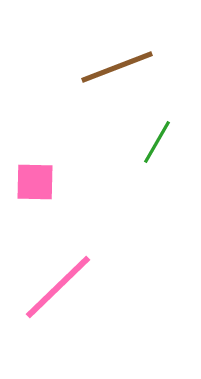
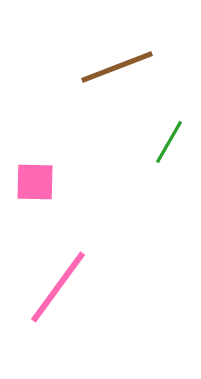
green line: moved 12 px right
pink line: rotated 10 degrees counterclockwise
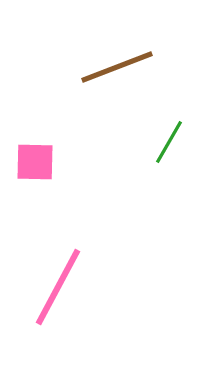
pink square: moved 20 px up
pink line: rotated 8 degrees counterclockwise
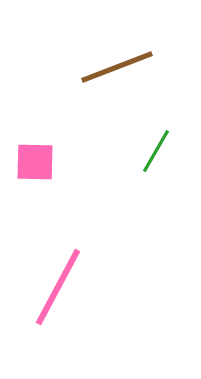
green line: moved 13 px left, 9 px down
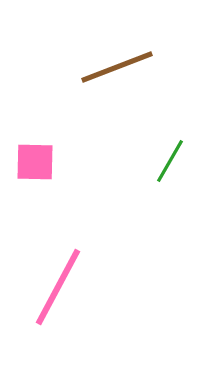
green line: moved 14 px right, 10 px down
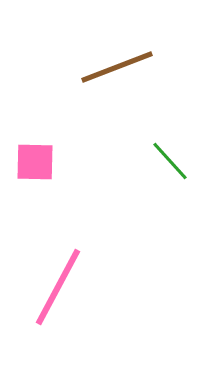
green line: rotated 72 degrees counterclockwise
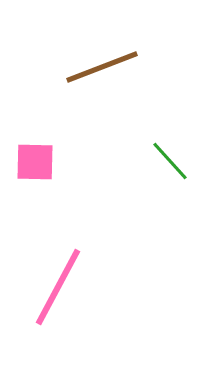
brown line: moved 15 px left
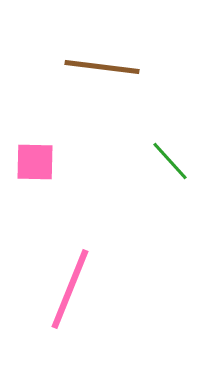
brown line: rotated 28 degrees clockwise
pink line: moved 12 px right, 2 px down; rotated 6 degrees counterclockwise
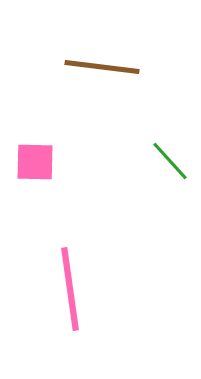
pink line: rotated 30 degrees counterclockwise
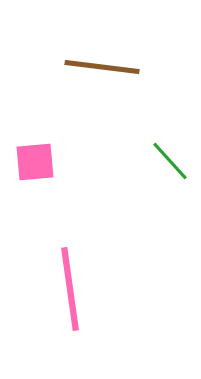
pink square: rotated 6 degrees counterclockwise
